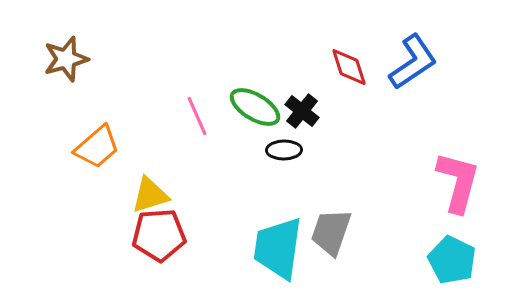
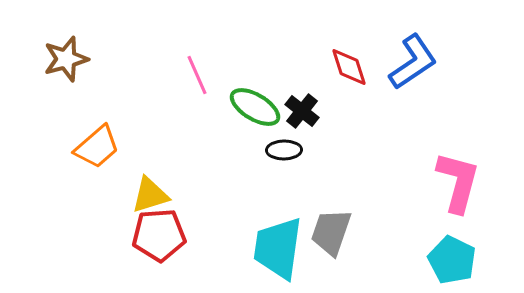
pink line: moved 41 px up
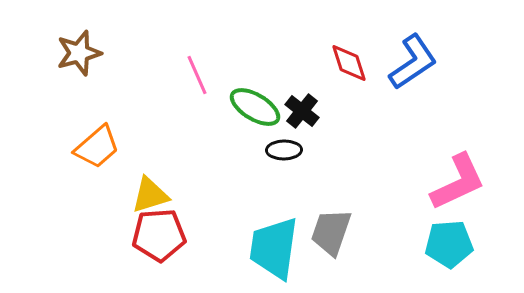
brown star: moved 13 px right, 6 px up
red diamond: moved 4 px up
pink L-shape: rotated 50 degrees clockwise
cyan trapezoid: moved 4 px left
cyan pentagon: moved 3 px left, 16 px up; rotated 30 degrees counterclockwise
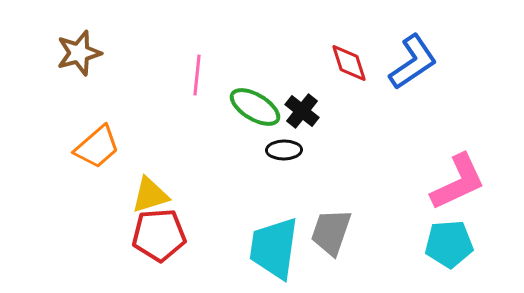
pink line: rotated 30 degrees clockwise
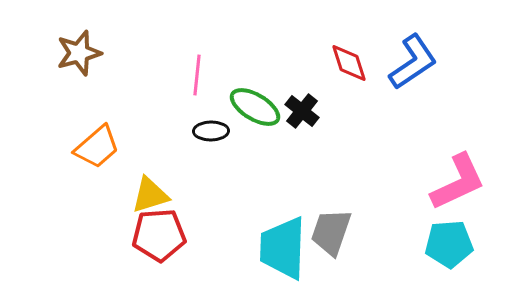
black ellipse: moved 73 px left, 19 px up
cyan trapezoid: moved 9 px right; rotated 6 degrees counterclockwise
